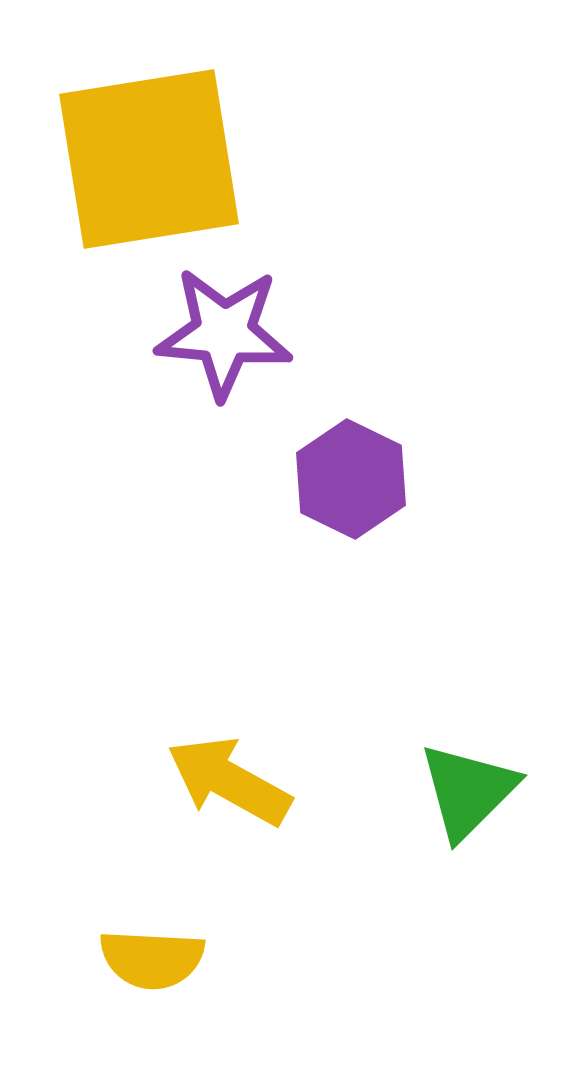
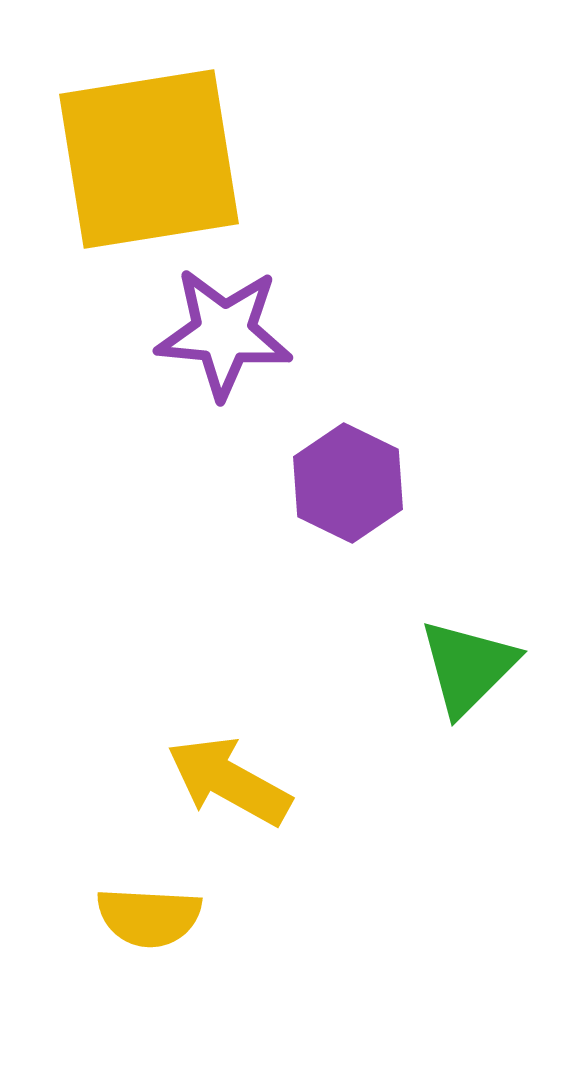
purple hexagon: moved 3 px left, 4 px down
green triangle: moved 124 px up
yellow semicircle: moved 3 px left, 42 px up
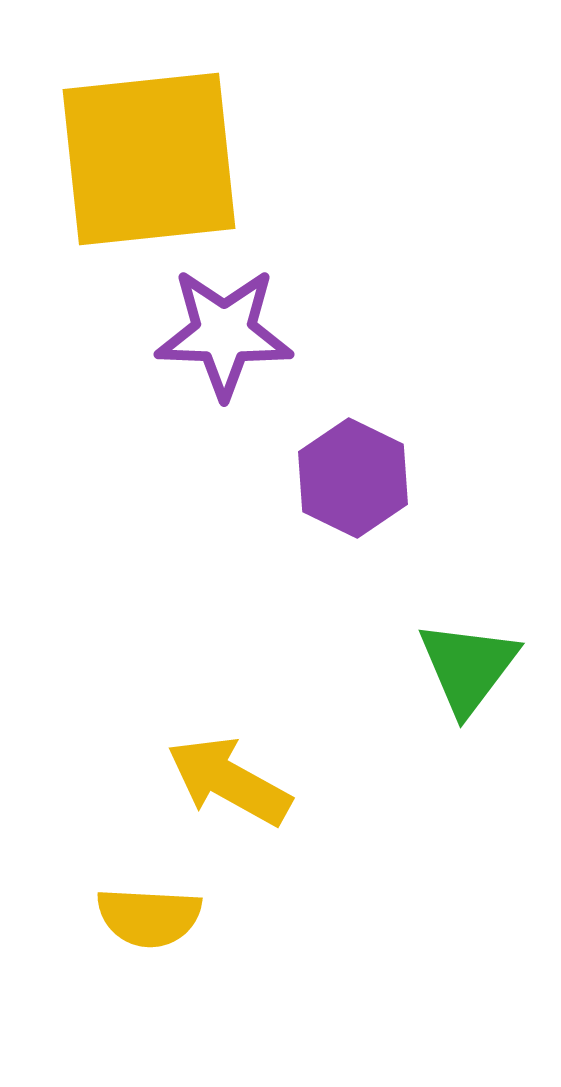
yellow square: rotated 3 degrees clockwise
purple star: rotated 3 degrees counterclockwise
purple hexagon: moved 5 px right, 5 px up
green triangle: rotated 8 degrees counterclockwise
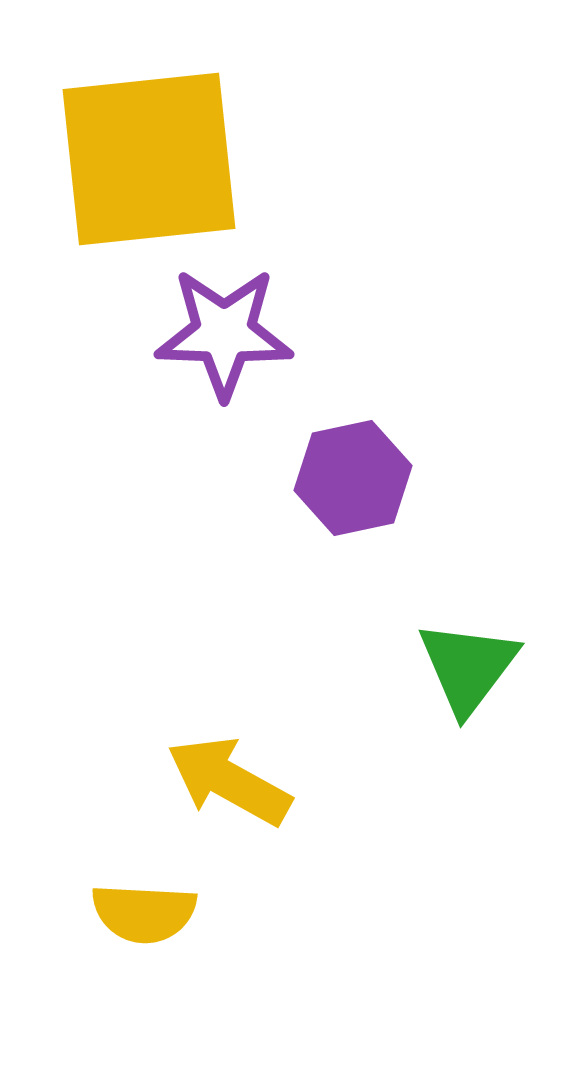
purple hexagon: rotated 22 degrees clockwise
yellow semicircle: moved 5 px left, 4 px up
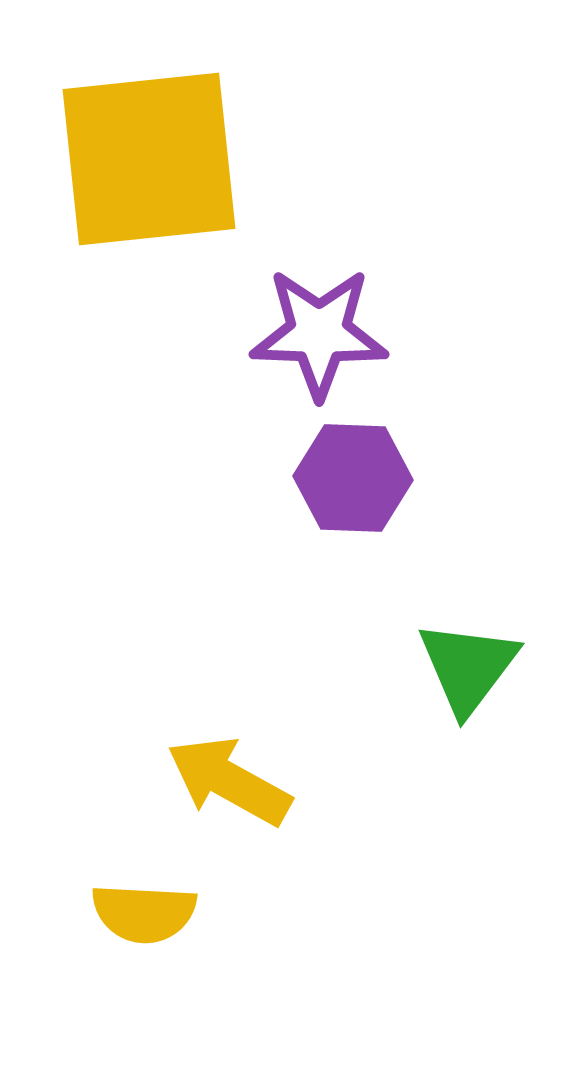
purple star: moved 95 px right
purple hexagon: rotated 14 degrees clockwise
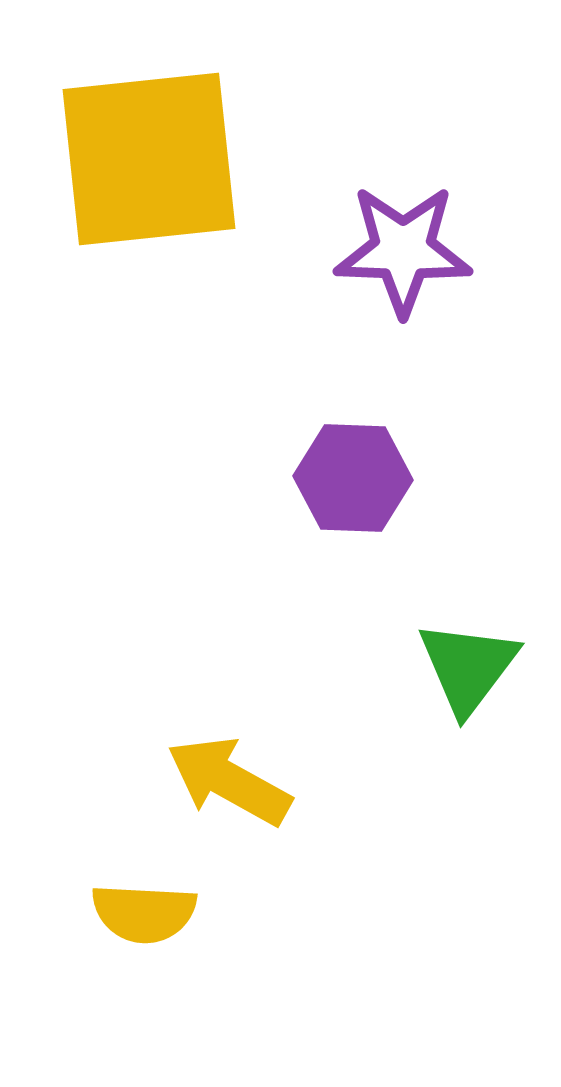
purple star: moved 84 px right, 83 px up
